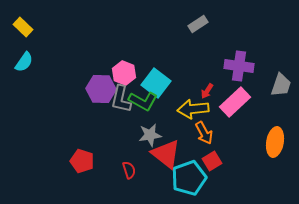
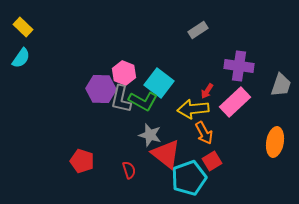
gray rectangle: moved 6 px down
cyan semicircle: moved 3 px left, 4 px up
cyan square: moved 3 px right
gray star: rotated 25 degrees clockwise
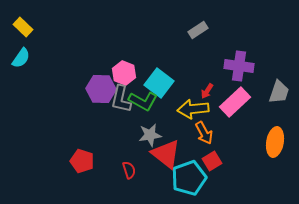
gray trapezoid: moved 2 px left, 7 px down
gray star: rotated 25 degrees counterclockwise
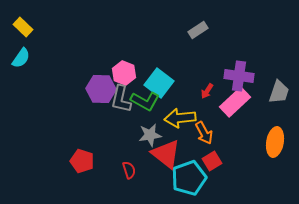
purple cross: moved 10 px down
green L-shape: moved 2 px right
yellow arrow: moved 13 px left, 9 px down
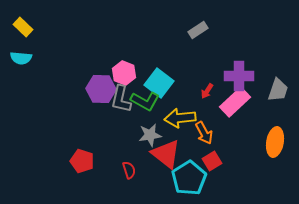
cyan semicircle: rotated 60 degrees clockwise
purple cross: rotated 8 degrees counterclockwise
gray trapezoid: moved 1 px left, 2 px up
cyan pentagon: rotated 12 degrees counterclockwise
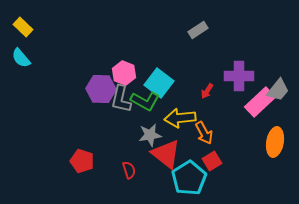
cyan semicircle: rotated 45 degrees clockwise
gray trapezoid: rotated 20 degrees clockwise
pink rectangle: moved 25 px right
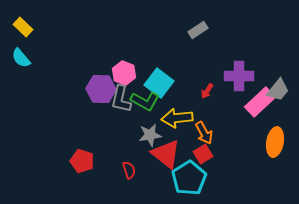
yellow arrow: moved 3 px left
red square: moved 9 px left, 7 px up
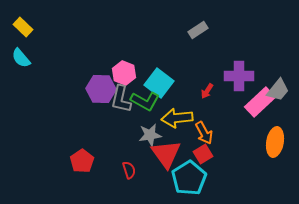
red triangle: rotated 16 degrees clockwise
red pentagon: rotated 20 degrees clockwise
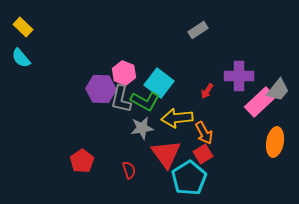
gray star: moved 8 px left, 7 px up
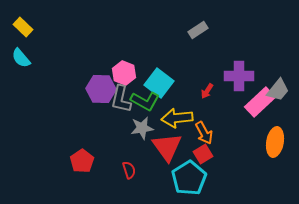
red triangle: moved 1 px right, 7 px up
